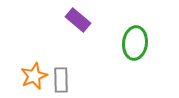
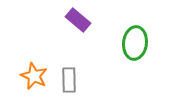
orange star: rotated 24 degrees counterclockwise
gray rectangle: moved 8 px right
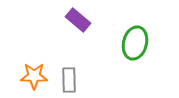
green ellipse: rotated 8 degrees clockwise
orange star: rotated 24 degrees counterclockwise
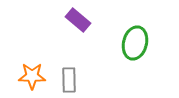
orange star: moved 2 px left
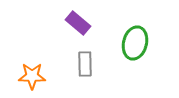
purple rectangle: moved 3 px down
gray rectangle: moved 16 px right, 16 px up
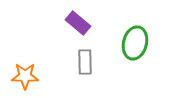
gray rectangle: moved 2 px up
orange star: moved 7 px left
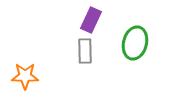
purple rectangle: moved 13 px right, 3 px up; rotated 75 degrees clockwise
gray rectangle: moved 11 px up
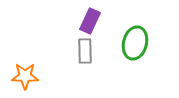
purple rectangle: moved 1 px left, 1 px down
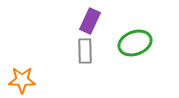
green ellipse: rotated 56 degrees clockwise
orange star: moved 3 px left, 4 px down
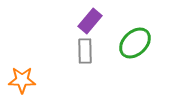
purple rectangle: rotated 15 degrees clockwise
green ellipse: rotated 24 degrees counterclockwise
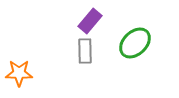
orange star: moved 3 px left, 7 px up
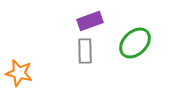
purple rectangle: rotated 30 degrees clockwise
orange star: rotated 12 degrees clockwise
